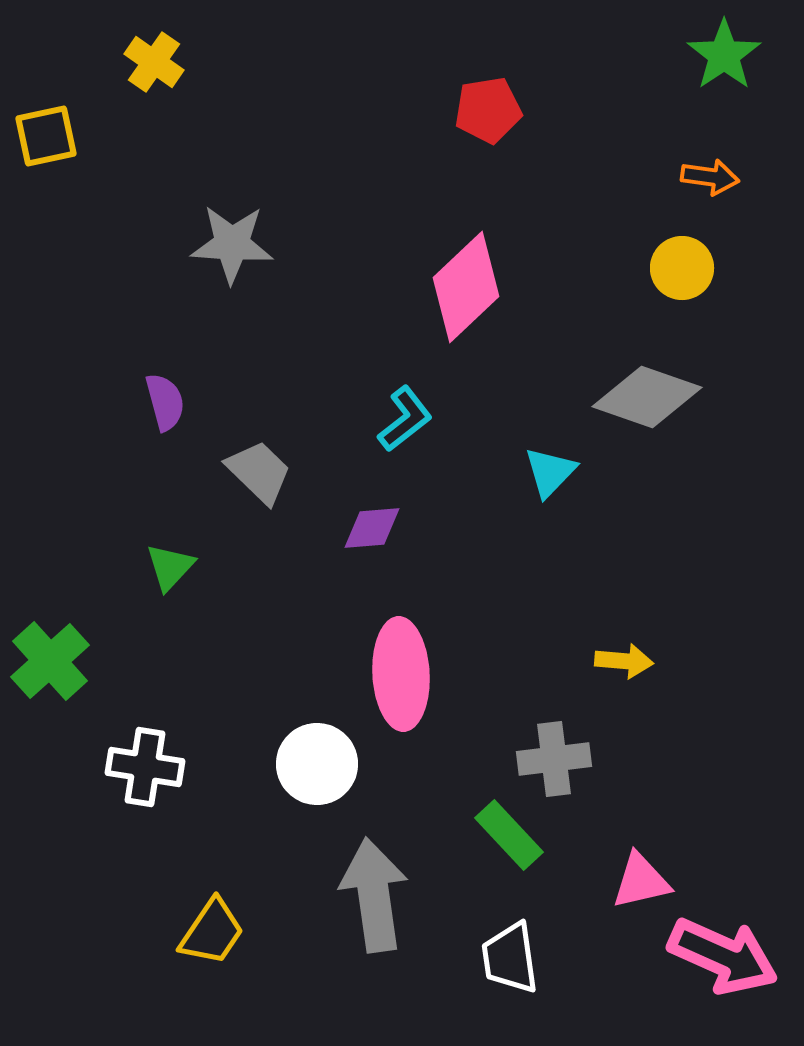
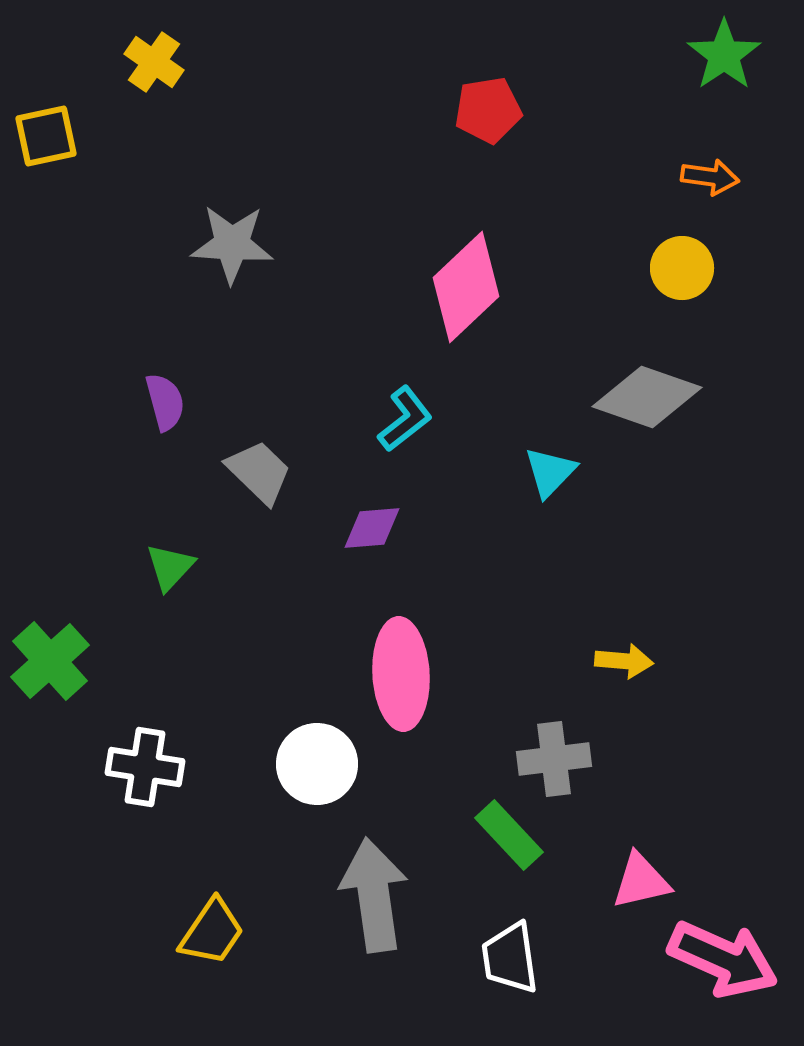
pink arrow: moved 3 px down
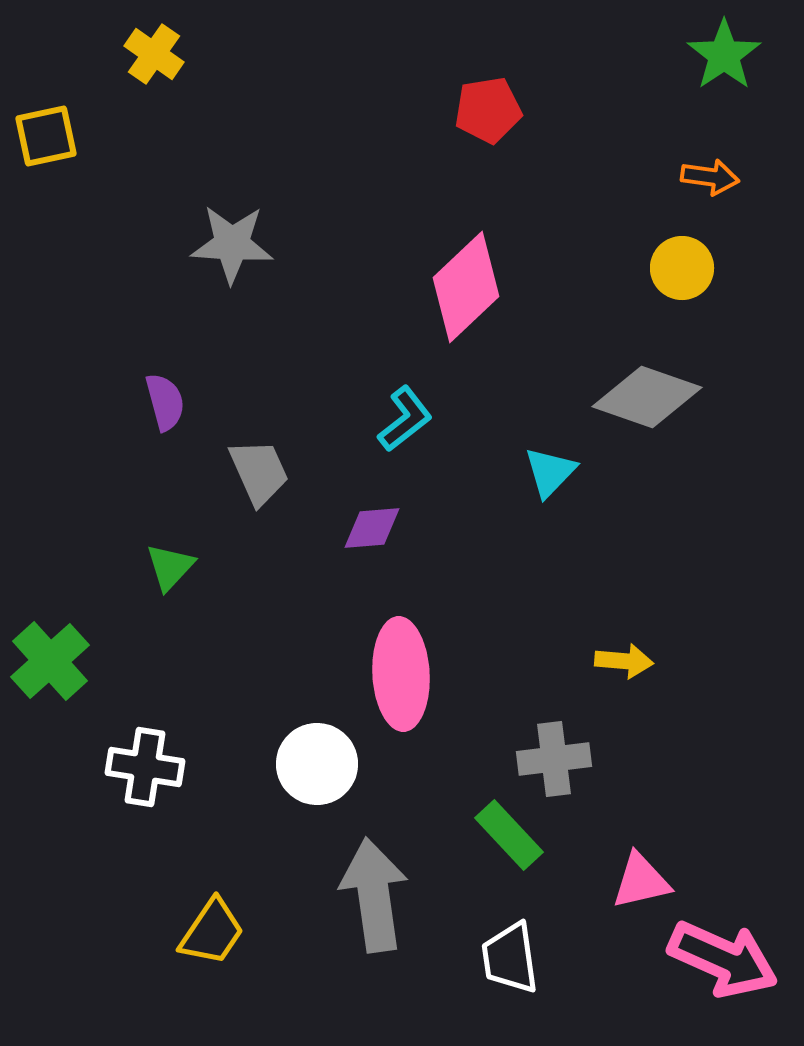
yellow cross: moved 8 px up
gray trapezoid: rotated 22 degrees clockwise
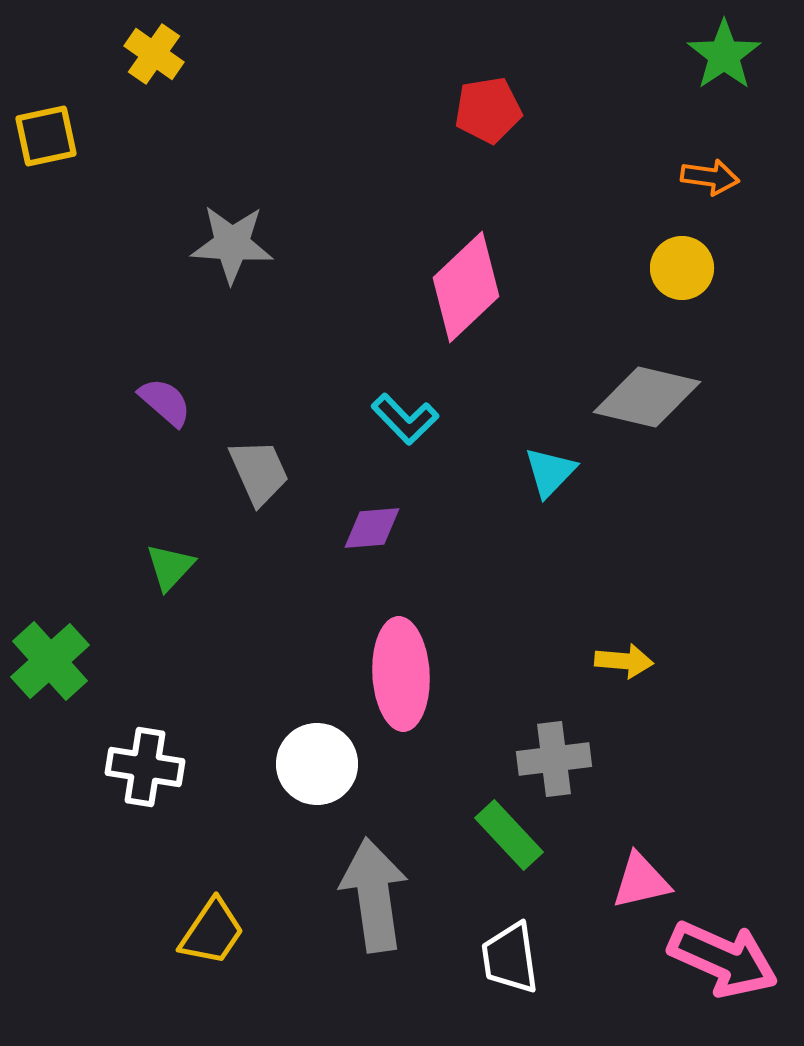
gray diamond: rotated 6 degrees counterclockwise
purple semicircle: rotated 34 degrees counterclockwise
cyan L-shape: rotated 84 degrees clockwise
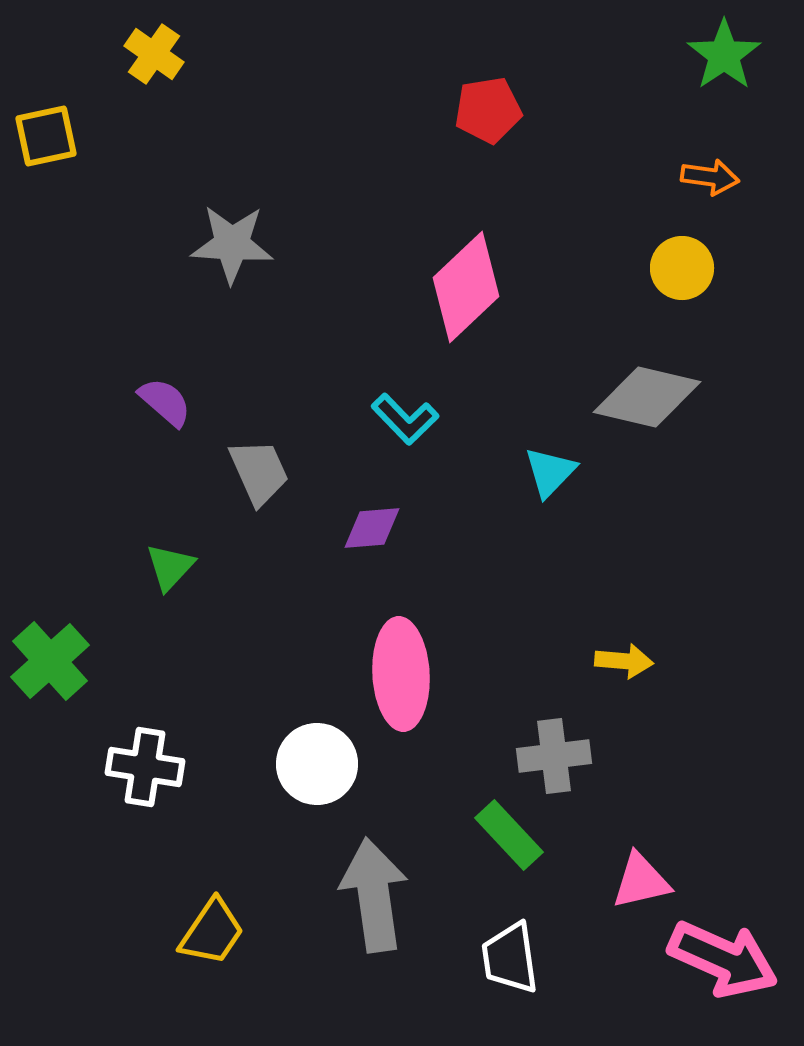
gray cross: moved 3 px up
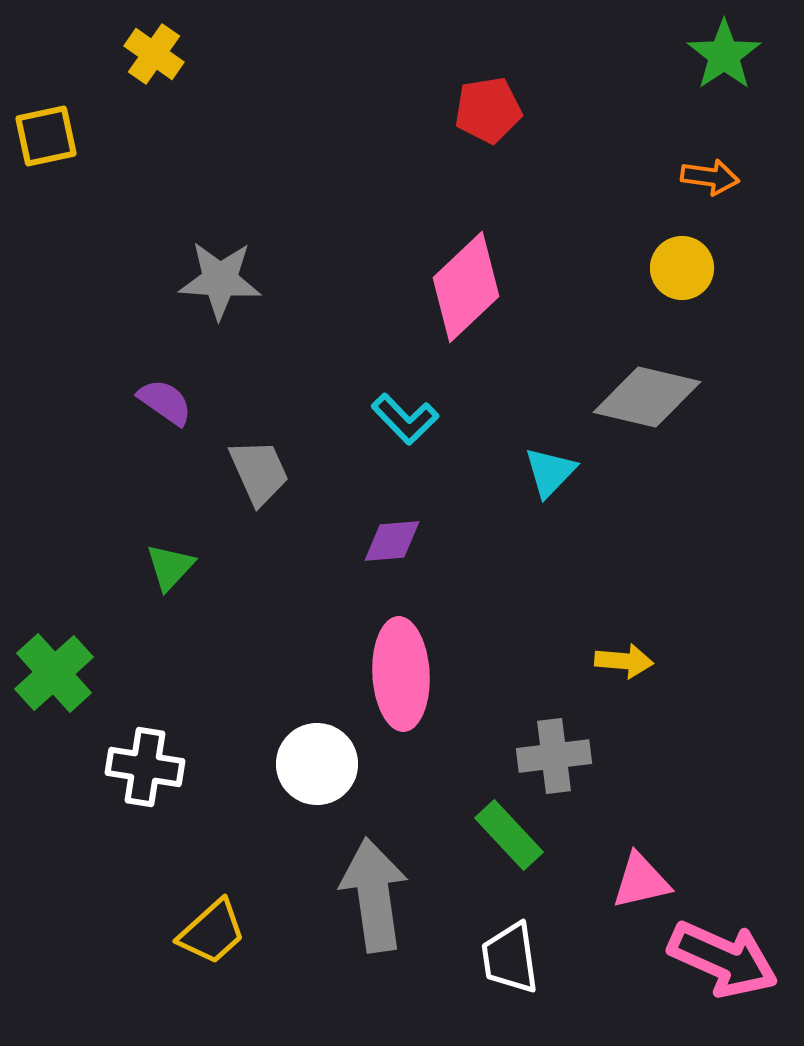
gray star: moved 12 px left, 36 px down
purple semicircle: rotated 6 degrees counterclockwise
purple diamond: moved 20 px right, 13 px down
green cross: moved 4 px right, 12 px down
yellow trapezoid: rotated 14 degrees clockwise
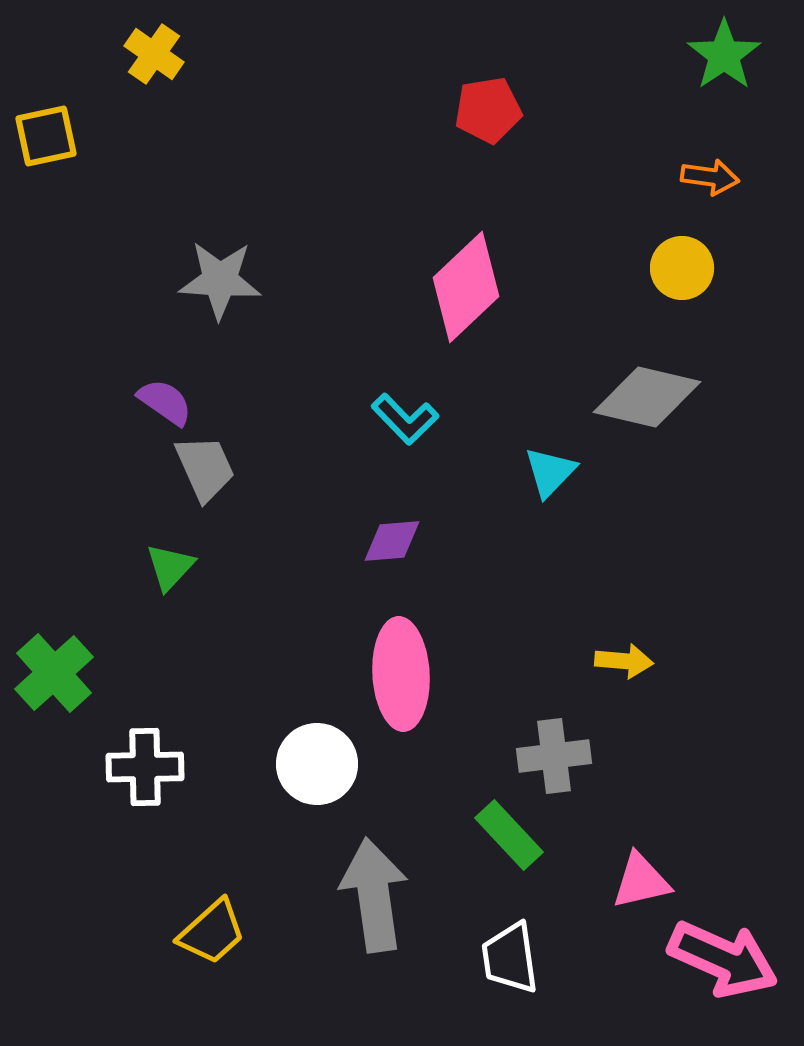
gray trapezoid: moved 54 px left, 4 px up
white cross: rotated 10 degrees counterclockwise
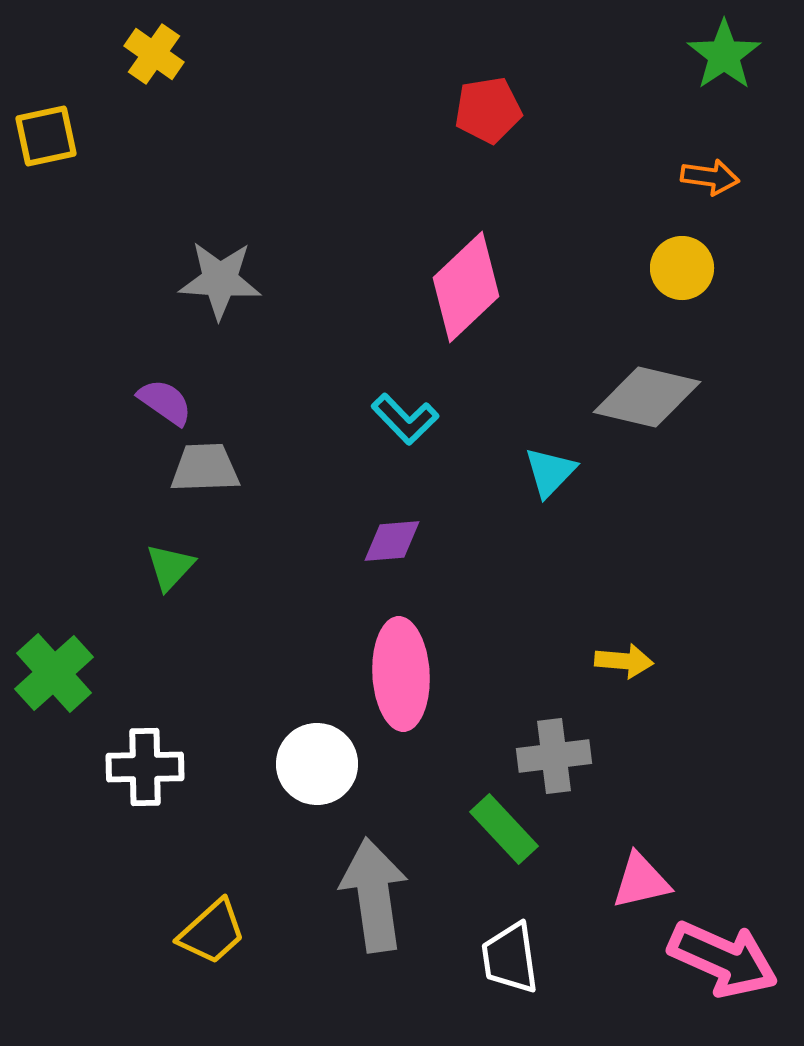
gray trapezoid: rotated 68 degrees counterclockwise
green rectangle: moved 5 px left, 6 px up
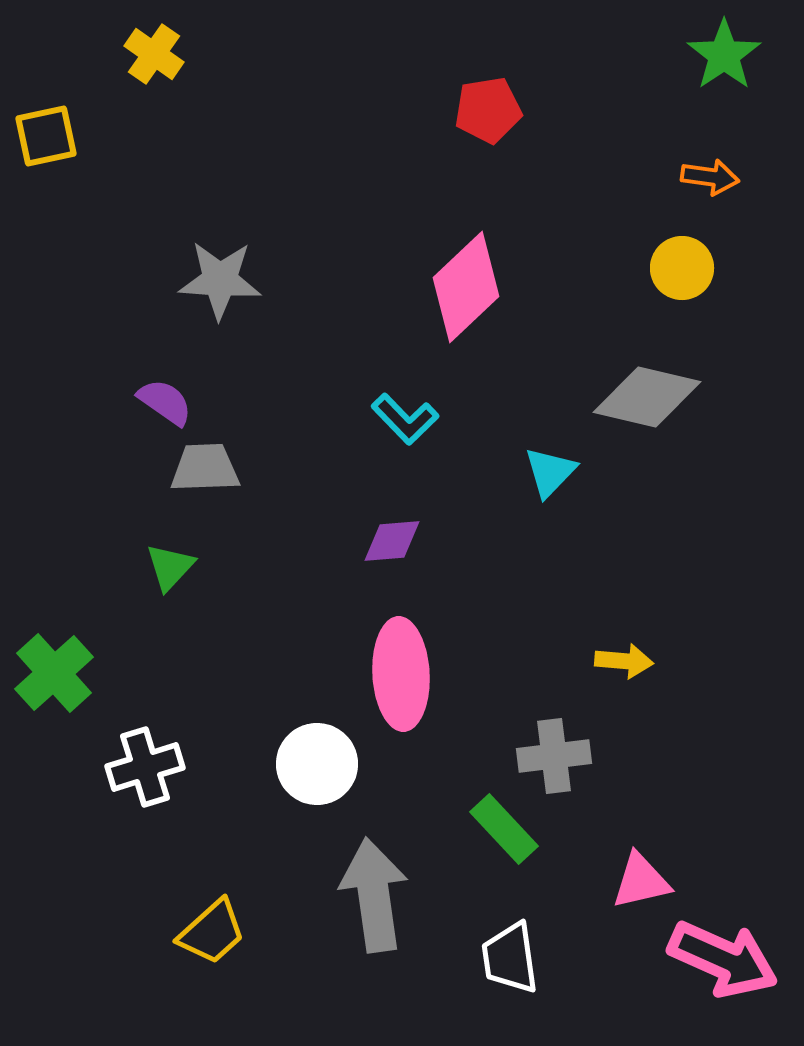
white cross: rotated 16 degrees counterclockwise
